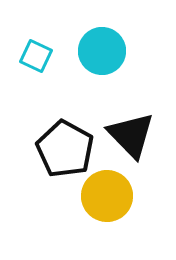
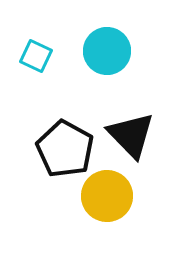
cyan circle: moved 5 px right
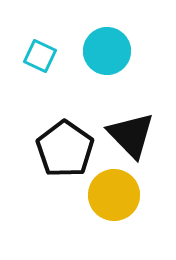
cyan square: moved 4 px right
black pentagon: rotated 6 degrees clockwise
yellow circle: moved 7 px right, 1 px up
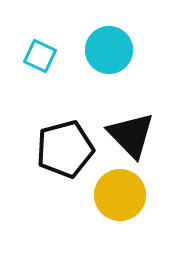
cyan circle: moved 2 px right, 1 px up
black pentagon: rotated 22 degrees clockwise
yellow circle: moved 6 px right
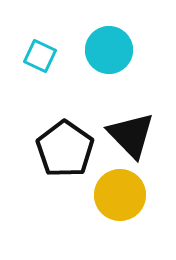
black pentagon: rotated 22 degrees counterclockwise
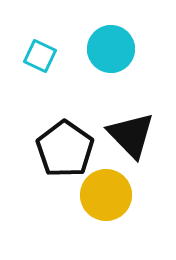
cyan circle: moved 2 px right, 1 px up
yellow circle: moved 14 px left
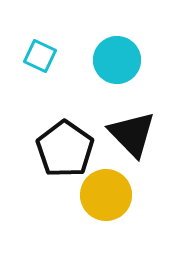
cyan circle: moved 6 px right, 11 px down
black triangle: moved 1 px right, 1 px up
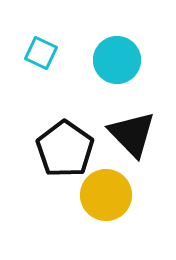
cyan square: moved 1 px right, 3 px up
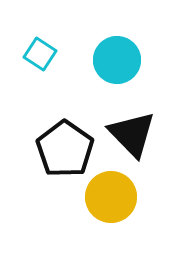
cyan square: moved 1 px left, 1 px down; rotated 8 degrees clockwise
yellow circle: moved 5 px right, 2 px down
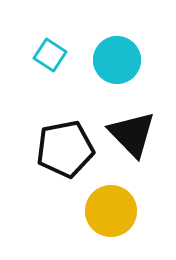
cyan square: moved 10 px right, 1 px down
black pentagon: rotated 26 degrees clockwise
yellow circle: moved 14 px down
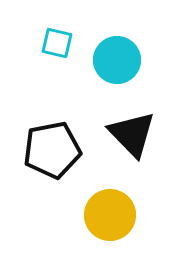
cyan square: moved 7 px right, 12 px up; rotated 20 degrees counterclockwise
black pentagon: moved 13 px left, 1 px down
yellow circle: moved 1 px left, 4 px down
